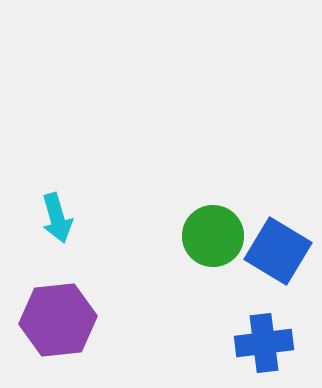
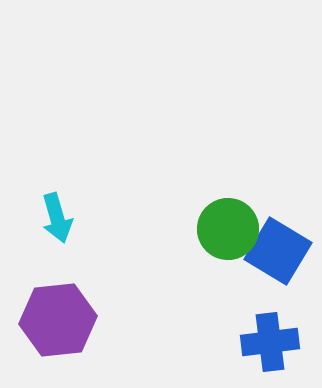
green circle: moved 15 px right, 7 px up
blue cross: moved 6 px right, 1 px up
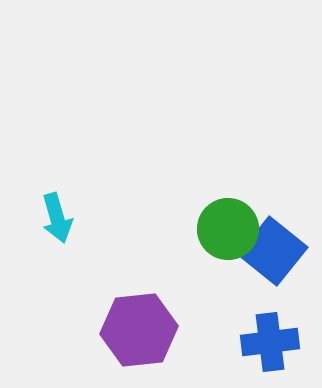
blue square: moved 5 px left; rotated 8 degrees clockwise
purple hexagon: moved 81 px right, 10 px down
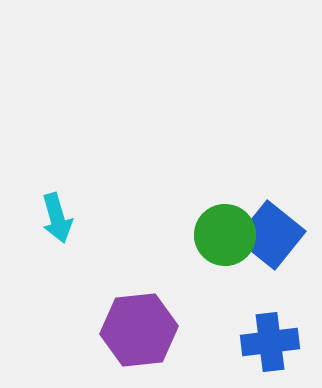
green circle: moved 3 px left, 6 px down
blue square: moved 2 px left, 16 px up
